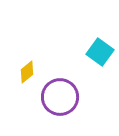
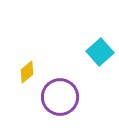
cyan square: rotated 12 degrees clockwise
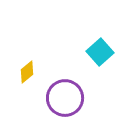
purple circle: moved 5 px right, 1 px down
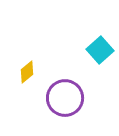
cyan square: moved 2 px up
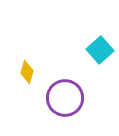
yellow diamond: rotated 35 degrees counterclockwise
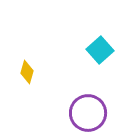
purple circle: moved 23 px right, 15 px down
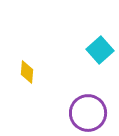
yellow diamond: rotated 10 degrees counterclockwise
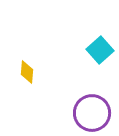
purple circle: moved 4 px right
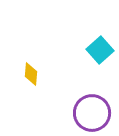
yellow diamond: moved 4 px right, 2 px down
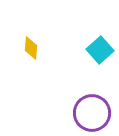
yellow diamond: moved 26 px up
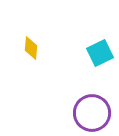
cyan square: moved 3 px down; rotated 16 degrees clockwise
